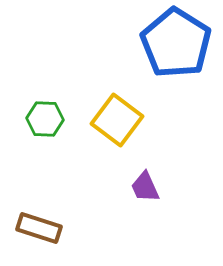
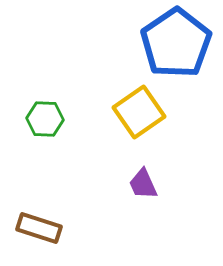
blue pentagon: rotated 6 degrees clockwise
yellow square: moved 22 px right, 8 px up; rotated 18 degrees clockwise
purple trapezoid: moved 2 px left, 3 px up
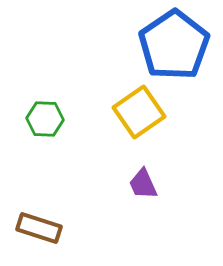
blue pentagon: moved 2 px left, 2 px down
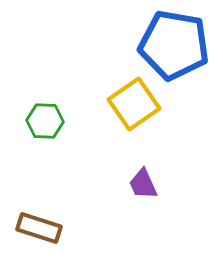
blue pentagon: rotated 28 degrees counterclockwise
yellow square: moved 5 px left, 8 px up
green hexagon: moved 2 px down
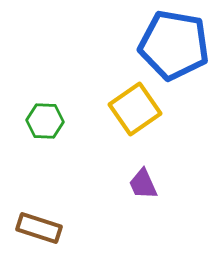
yellow square: moved 1 px right, 5 px down
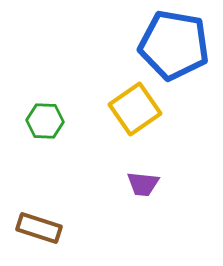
purple trapezoid: rotated 60 degrees counterclockwise
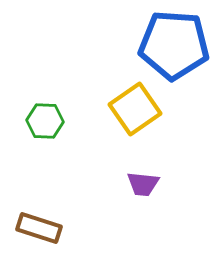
blue pentagon: rotated 6 degrees counterclockwise
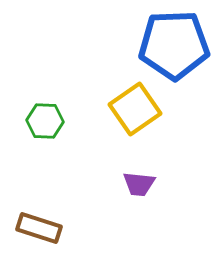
blue pentagon: rotated 6 degrees counterclockwise
purple trapezoid: moved 4 px left
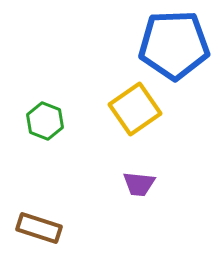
green hexagon: rotated 18 degrees clockwise
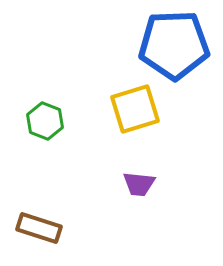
yellow square: rotated 18 degrees clockwise
